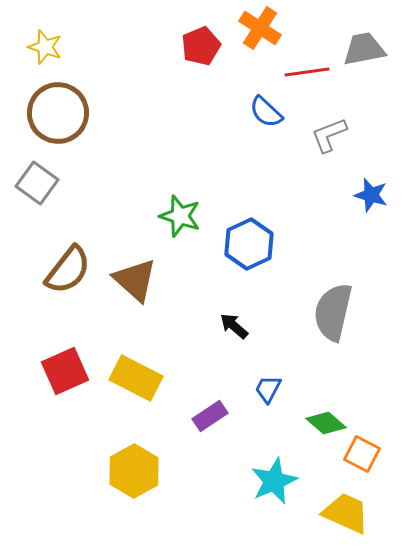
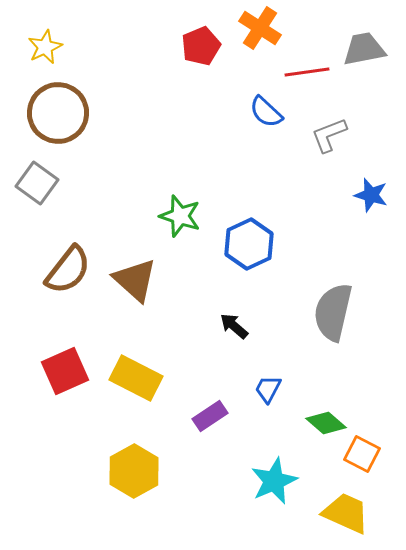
yellow star: rotated 28 degrees clockwise
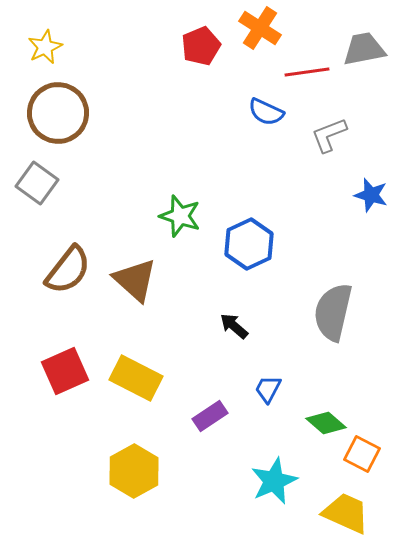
blue semicircle: rotated 18 degrees counterclockwise
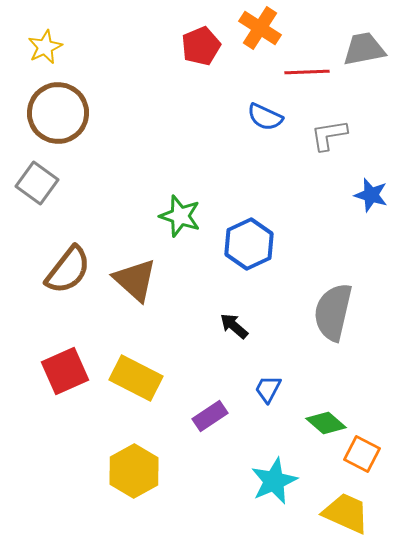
red line: rotated 6 degrees clockwise
blue semicircle: moved 1 px left, 5 px down
gray L-shape: rotated 12 degrees clockwise
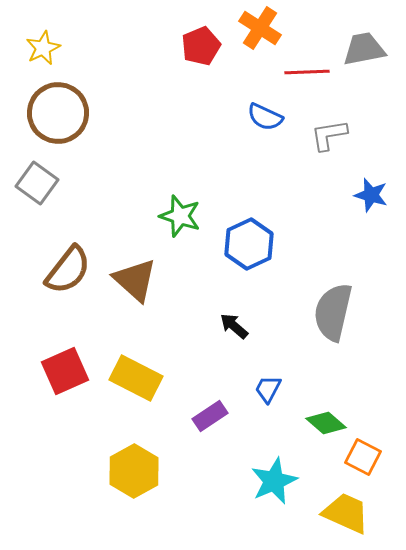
yellow star: moved 2 px left, 1 px down
orange square: moved 1 px right, 3 px down
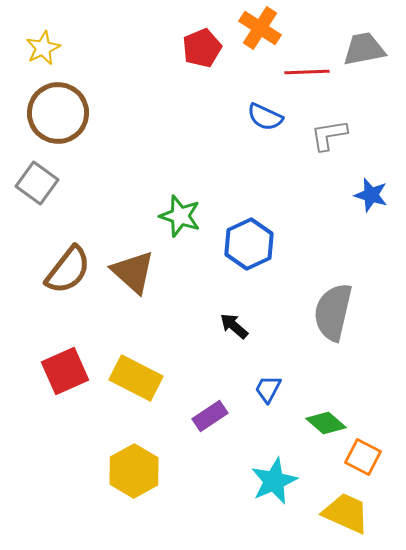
red pentagon: moved 1 px right, 2 px down
brown triangle: moved 2 px left, 8 px up
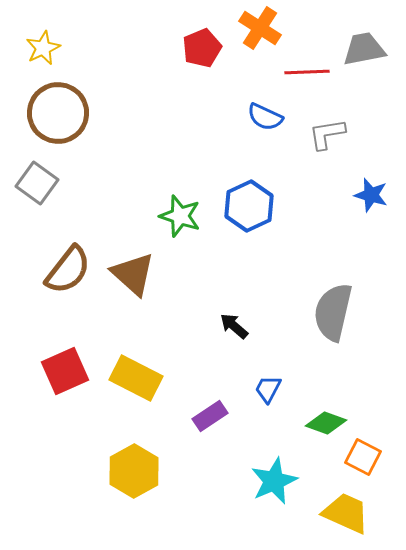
gray L-shape: moved 2 px left, 1 px up
blue hexagon: moved 38 px up
brown triangle: moved 2 px down
green diamond: rotated 21 degrees counterclockwise
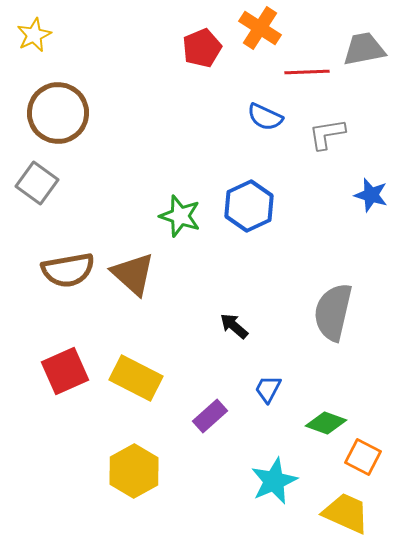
yellow star: moved 9 px left, 13 px up
brown semicircle: rotated 42 degrees clockwise
purple rectangle: rotated 8 degrees counterclockwise
